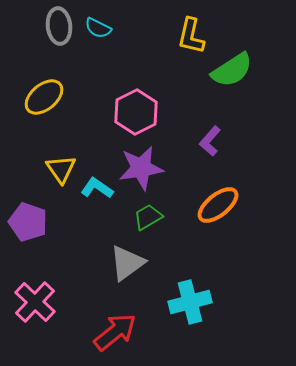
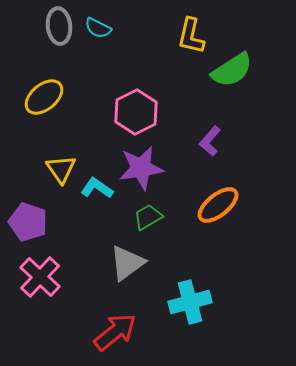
pink cross: moved 5 px right, 25 px up
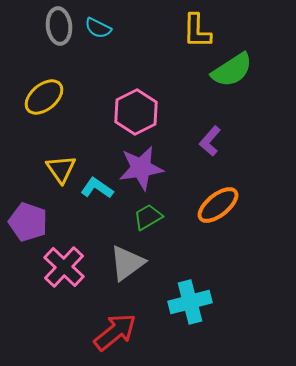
yellow L-shape: moved 6 px right, 5 px up; rotated 12 degrees counterclockwise
pink cross: moved 24 px right, 10 px up
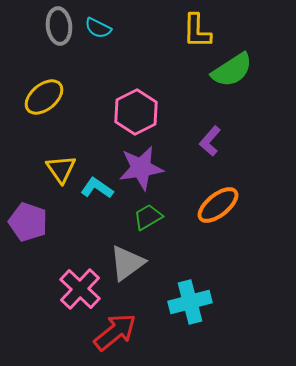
pink cross: moved 16 px right, 22 px down
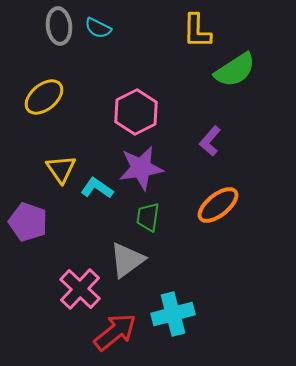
green semicircle: moved 3 px right
green trapezoid: rotated 52 degrees counterclockwise
gray triangle: moved 3 px up
cyan cross: moved 17 px left, 12 px down
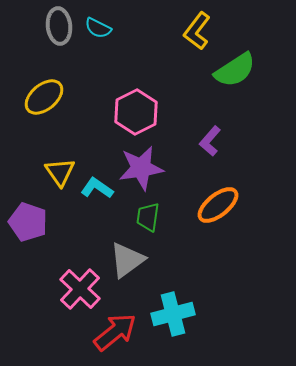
yellow L-shape: rotated 36 degrees clockwise
yellow triangle: moved 1 px left, 3 px down
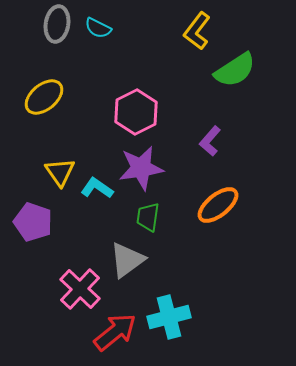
gray ellipse: moved 2 px left, 2 px up; rotated 15 degrees clockwise
purple pentagon: moved 5 px right
cyan cross: moved 4 px left, 3 px down
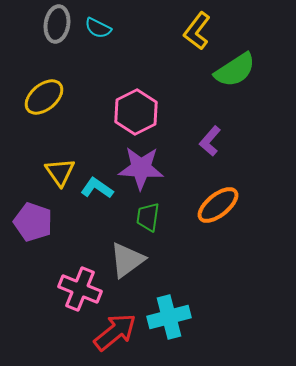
purple star: rotated 12 degrees clockwise
pink cross: rotated 21 degrees counterclockwise
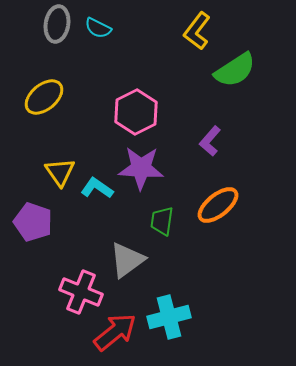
green trapezoid: moved 14 px right, 4 px down
pink cross: moved 1 px right, 3 px down
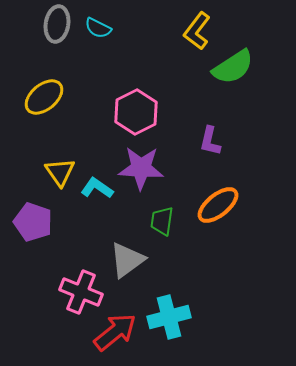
green semicircle: moved 2 px left, 3 px up
purple L-shape: rotated 28 degrees counterclockwise
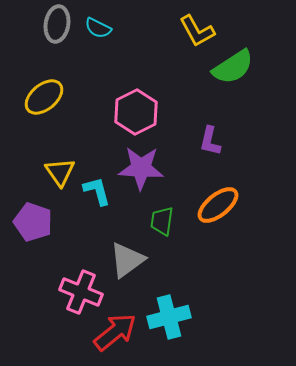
yellow L-shape: rotated 66 degrees counterclockwise
cyan L-shape: moved 3 px down; rotated 40 degrees clockwise
